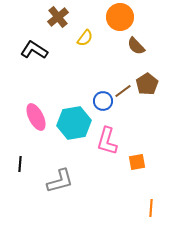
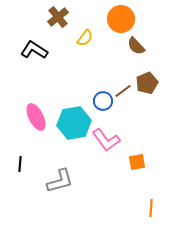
orange circle: moved 1 px right, 2 px down
brown pentagon: moved 1 px up; rotated 10 degrees clockwise
pink L-shape: moved 1 px left, 1 px up; rotated 52 degrees counterclockwise
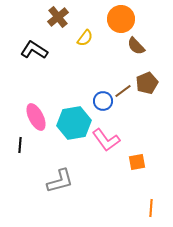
black line: moved 19 px up
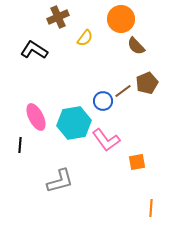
brown cross: rotated 15 degrees clockwise
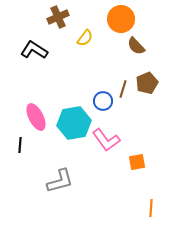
brown line: moved 2 px up; rotated 36 degrees counterclockwise
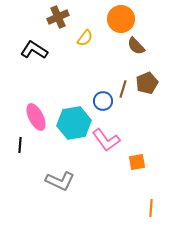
gray L-shape: rotated 40 degrees clockwise
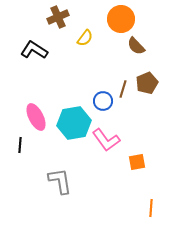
gray L-shape: rotated 124 degrees counterclockwise
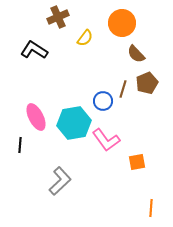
orange circle: moved 1 px right, 4 px down
brown semicircle: moved 8 px down
gray L-shape: rotated 56 degrees clockwise
